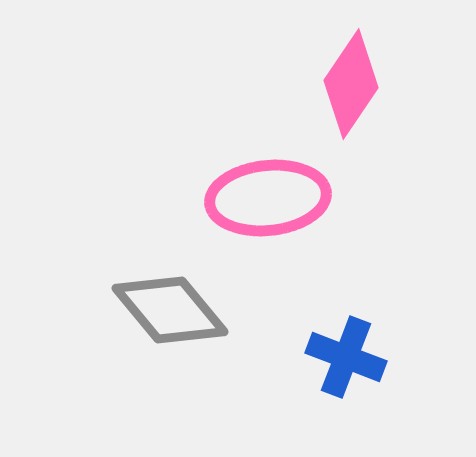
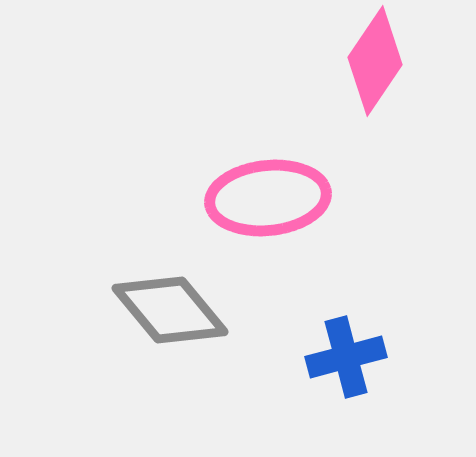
pink diamond: moved 24 px right, 23 px up
blue cross: rotated 36 degrees counterclockwise
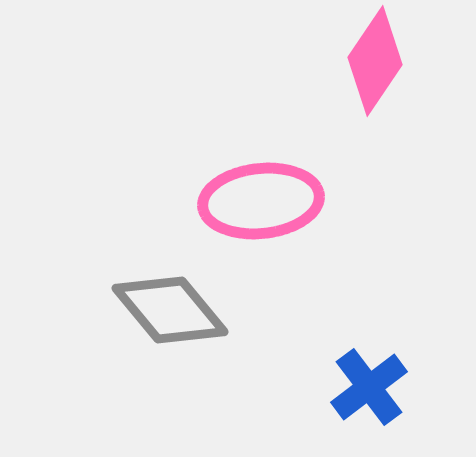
pink ellipse: moved 7 px left, 3 px down
blue cross: moved 23 px right, 30 px down; rotated 22 degrees counterclockwise
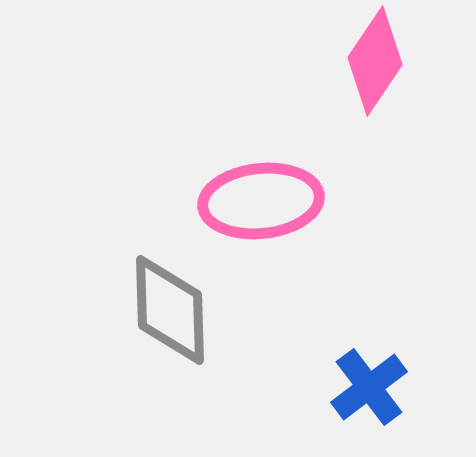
gray diamond: rotated 38 degrees clockwise
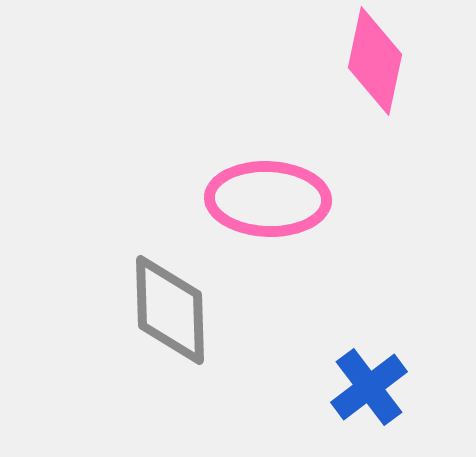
pink diamond: rotated 22 degrees counterclockwise
pink ellipse: moved 7 px right, 2 px up; rotated 8 degrees clockwise
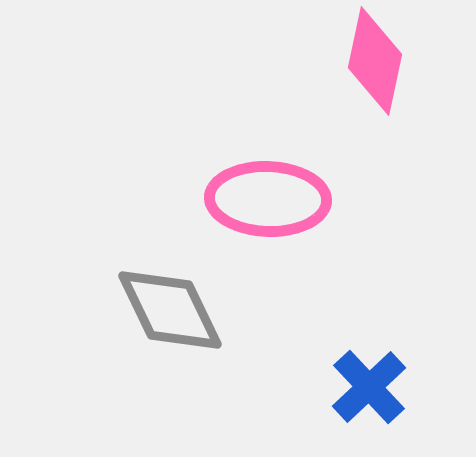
gray diamond: rotated 24 degrees counterclockwise
blue cross: rotated 6 degrees counterclockwise
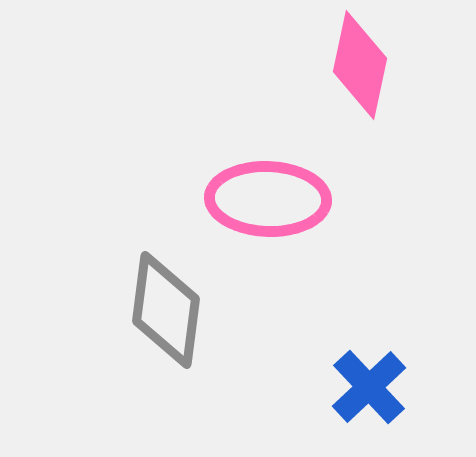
pink diamond: moved 15 px left, 4 px down
gray diamond: moved 4 px left; rotated 33 degrees clockwise
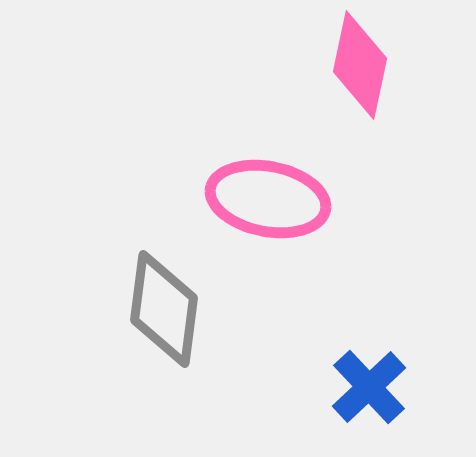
pink ellipse: rotated 9 degrees clockwise
gray diamond: moved 2 px left, 1 px up
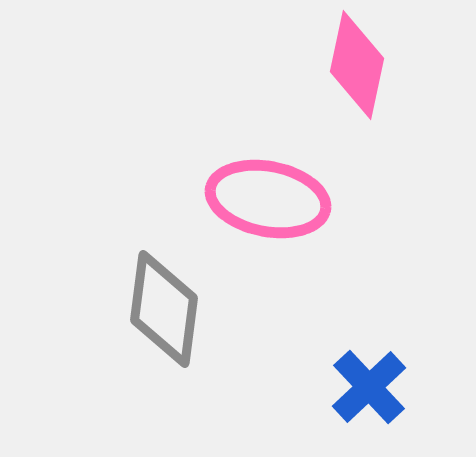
pink diamond: moved 3 px left
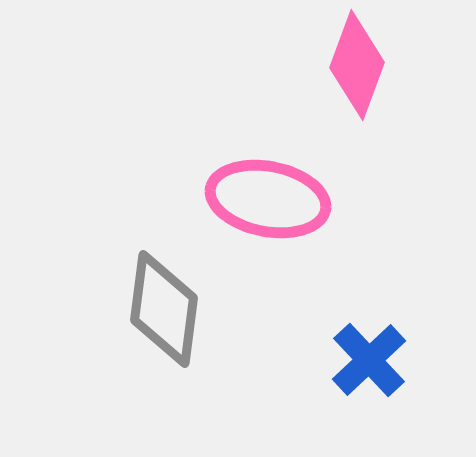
pink diamond: rotated 8 degrees clockwise
blue cross: moved 27 px up
